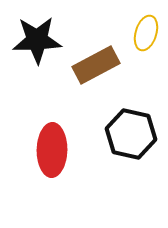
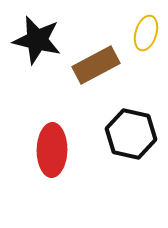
black star: rotated 15 degrees clockwise
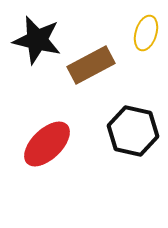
brown rectangle: moved 5 px left
black hexagon: moved 2 px right, 3 px up
red ellipse: moved 5 px left, 6 px up; rotated 45 degrees clockwise
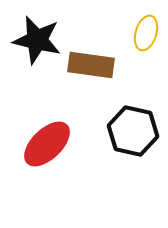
brown rectangle: rotated 36 degrees clockwise
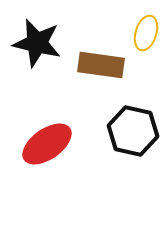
black star: moved 3 px down
brown rectangle: moved 10 px right
red ellipse: rotated 9 degrees clockwise
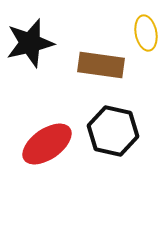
yellow ellipse: rotated 28 degrees counterclockwise
black star: moved 7 px left; rotated 27 degrees counterclockwise
black hexagon: moved 20 px left
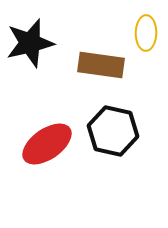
yellow ellipse: rotated 12 degrees clockwise
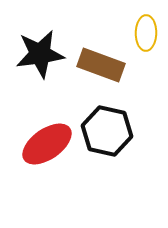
black star: moved 10 px right, 11 px down; rotated 6 degrees clockwise
brown rectangle: rotated 12 degrees clockwise
black hexagon: moved 6 px left
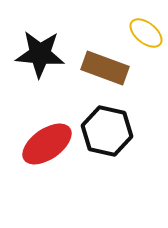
yellow ellipse: rotated 52 degrees counterclockwise
black star: rotated 12 degrees clockwise
brown rectangle: moved 4 px right, 3 px down
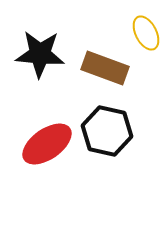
yellow ellipse: rotated 24 degrees clockwise
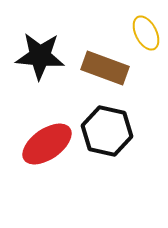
black star: moved 2 px down
